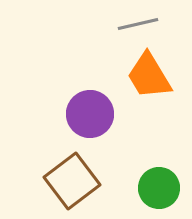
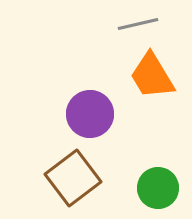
orange trapezoid: moved 3 px right
brown square: moved 1 px right, 3 px up
green circle: moved 1 px left
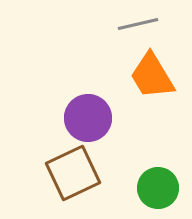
purple circle: moved 2 px left, 4 px down
brown square: moved 5 px up; rotated 12 degrees clockwise
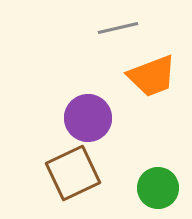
gray line: moved 20 px left, 4 px down
orange trapezoid: rotated 80 degrees counterclockwise
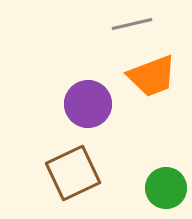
gray line: moved 14 px right, 4 px up
purple circle: moved 14 px up
green circle: moved 8 px right
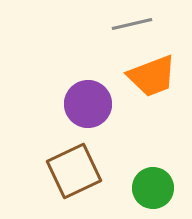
brown square: moved 1 px right, 2 px up
green circle: moved 13 px left
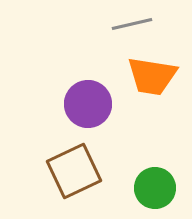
orange trapezoid: rotated 30 degrees clockwise
green circle: moved 2 px right
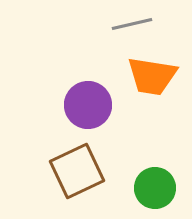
purple circle: moved 1 px down
brown square: moved 3 px right
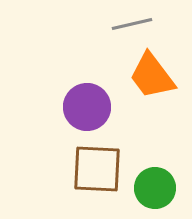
orange trapezoid: rotated 44 degrees clockwise
purple circle: moved 1 px left, 2 px down
brown square: moved 20 px right, 2 px up; rotated 28 degrees clockwise
